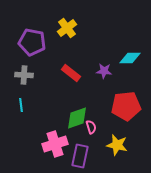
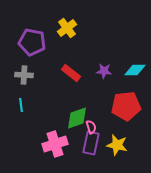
cyan diamond: moved 5 px right, 12 px down
purple rectangle: moved 11 px right, 13 px up
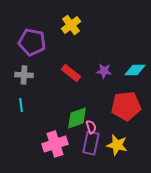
yellow cross: moved 4 px right, 3 px up
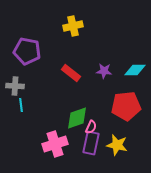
yellow cross: moved 2 px right, 1 px down; rotated 24 degrees clockwise
purple pentagon: moved 5 px left, 9 px down
gray cross: moved 9 px left, 11 px down
pink semicircle: rotated 40 degrees clockwise
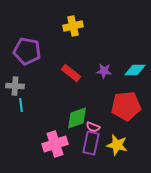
pink semicircle: moved 2 px right; rotated 88 degrees clockwise
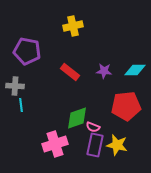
red rectangle: moved 1 px left, 1 px up
purple rectangle: moved 4 px right, 2 px down
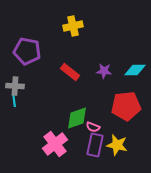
cyan line: moved 7 px left, 5 px up
pink cross: rotated 20 degrees counterclockwise
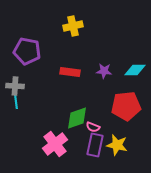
red rectangle: rotated 30 degrees counterclockwise
cyan line: moved 2 px right, 2 px down
